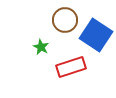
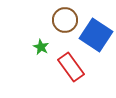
red rectangle: rotated 72 degrees clockwise
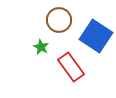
brown circle: moved 6 px left
blue square: moved 1 px down
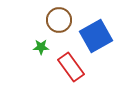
blue square: rotated 28 degrees clockwise
green star: rotated 28 degrees counterclockwise
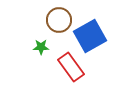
blue square: moved 6 px left
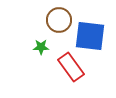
blue square: rotated 36 degrees clockwise
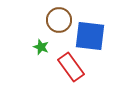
green star: rotated 21 degrees clockwise
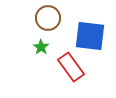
brown circle: moved 11 px left, 2 px up
green star: rotated 14 degrees clockwise
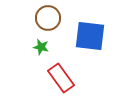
green star: rotated 21 degrees counterclockwise
red rectangle: moved 10 px left, 11 px down
